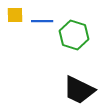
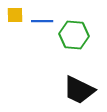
green hexagon: rotated 12 degrees counterclockwise
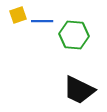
yellow square: moved 3 px right; rotated 18 degrees counterclockwise
